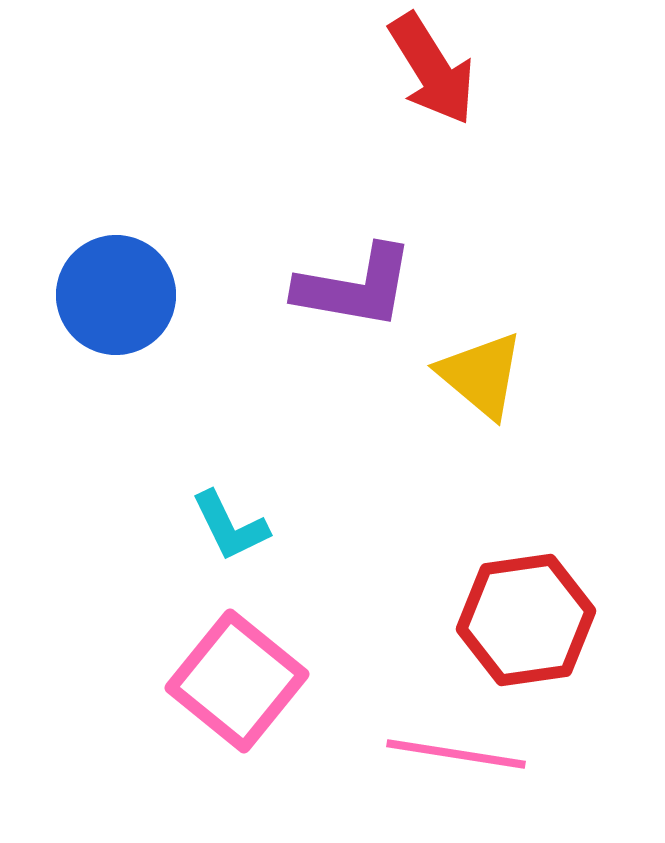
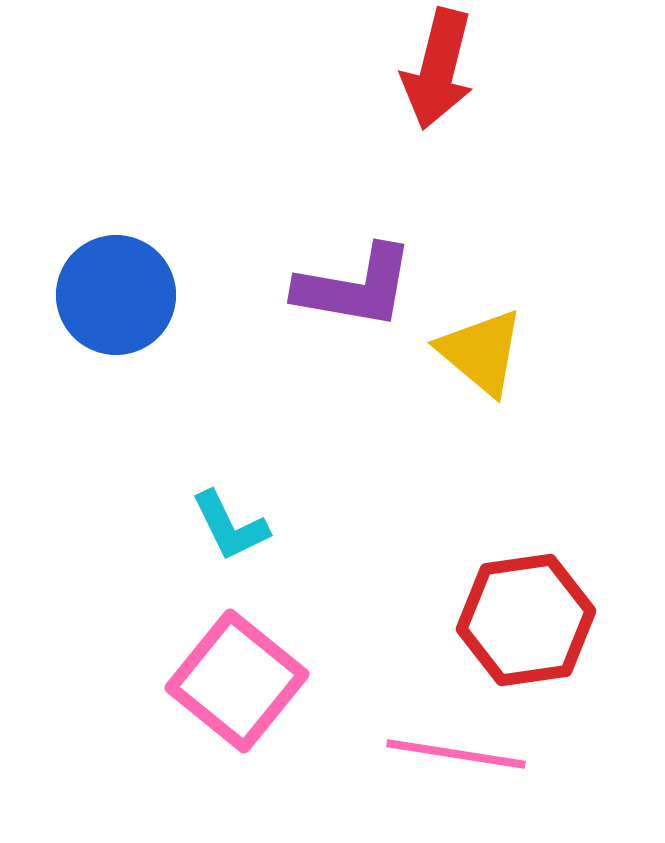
red arrow: moved 6 px right; rotated 46 degrees clockwise
yellow triangle: moved 23 px up
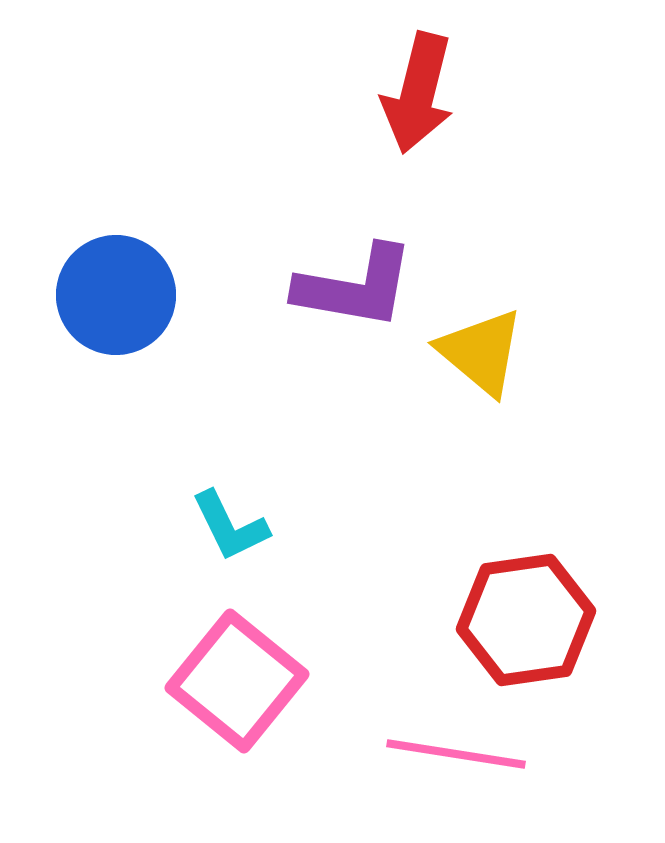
red arrow: moved 20 px left, 24 px down
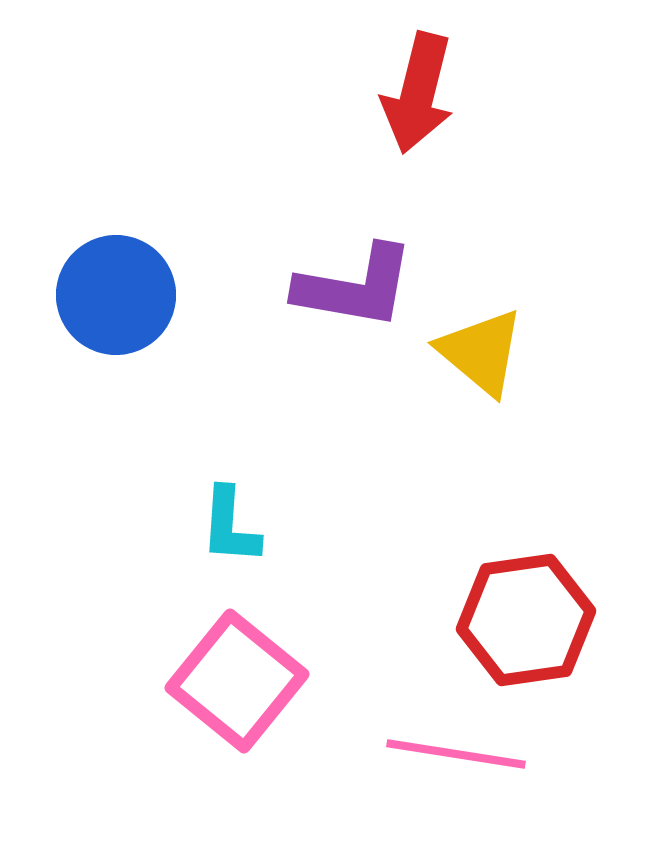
cyan L-shape: rotated 30 degrees clockwise
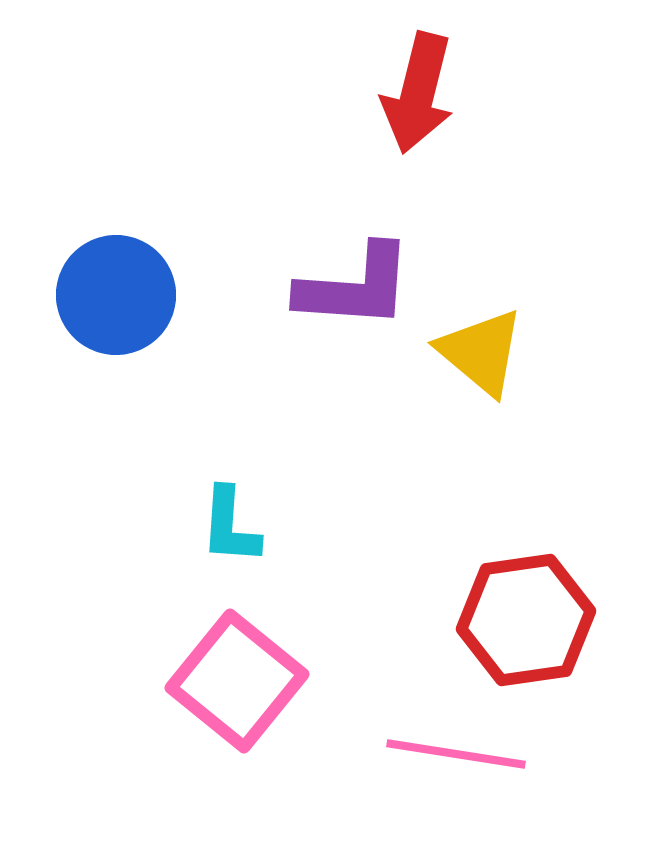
purple L-shape: rotated 6 degrees counterclockwise
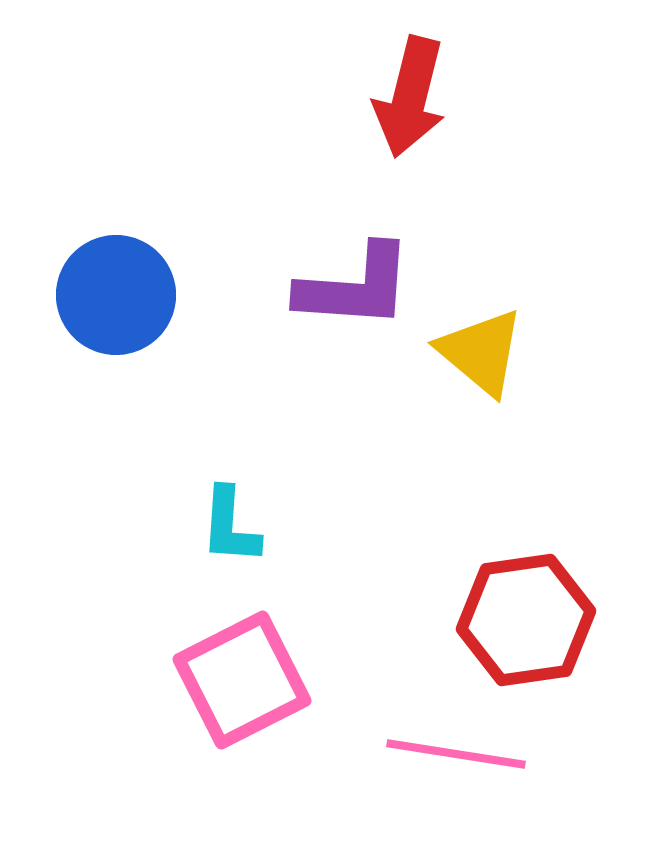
red arrow: moved 8 px left, 4 px down
pink square: moved 5 px right, 1 px up; rotated 24 degrees clockwise
